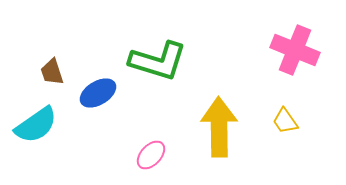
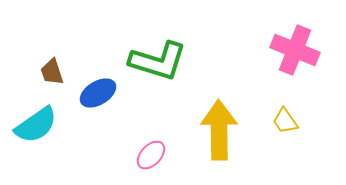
yellow arrow: moved 3 px down
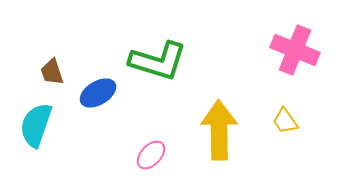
cyan semicircle: rotated 144 degrees clockwise
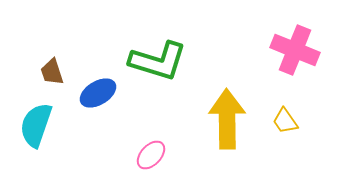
yellow arrow: moved 8 px right, 11 px up
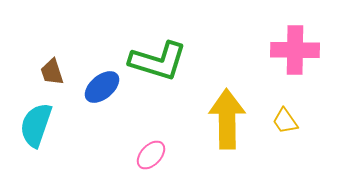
pink cross: rotated 21 degrees counterclockwise
blue ellipse: moved 4 px right, 6 px up; rotated 9 degrees counterclockwise
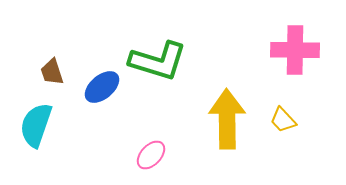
yellow trapezoid: moved 2 px left, 1 px up; rotated 8 degrees counterclockwise
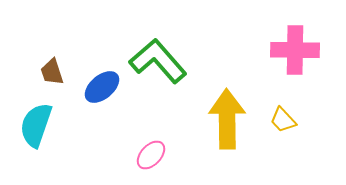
green L-shape: rotated 148 degrees counterclockwise
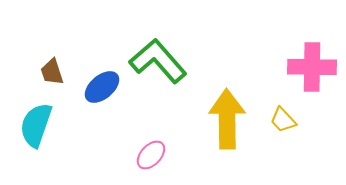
pink cross: moved 17 px right, 17 px down
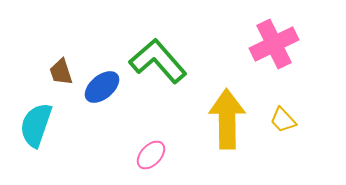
pink cross: moved 38 px left, 23 px up; rotated 27 degrees counterclockwise
brown trapezoid: moved 9 px right
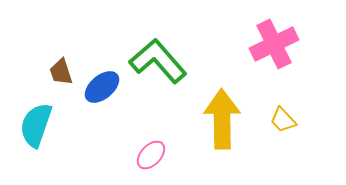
yellow arrow: moved 5 px left
